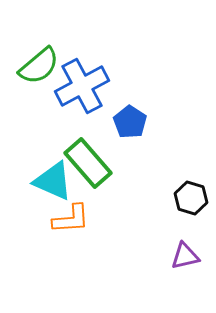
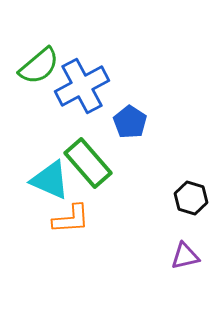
cyan triangle: moved 3 px left, 1 px up
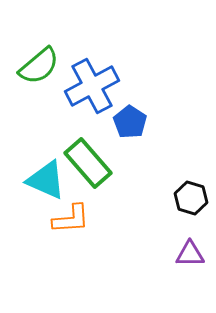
blue cross: moved 10 px right
cyan triangle: moved 4 px left
purple triangle: moved 5 px right, 2 px up; rotated 12 degrees clockwise
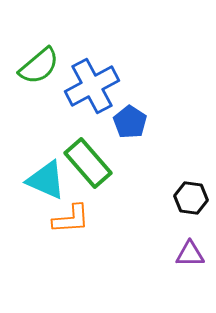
black hexagon: rotated 8 degrees counterclockwise
